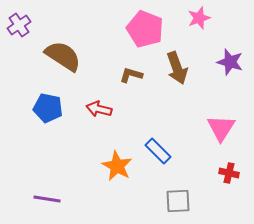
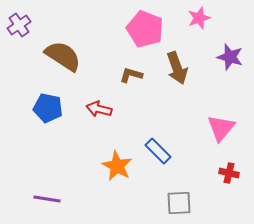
purple star: moved 5 px up
pink triangle: rotated 8 degrees clockwise
gray square: moved 1 px right, 2 px down
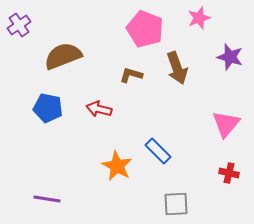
brown semicircle: rotated 54 degrees counterclockwise
pink triangle: moved 5 px right, 4 px up
gray square: moved 3 px left, 1 px down
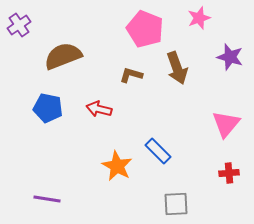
red cross: rotated 18 degrees counterclockwise
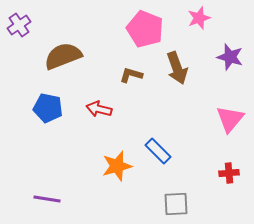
pink triangle: moved 4 px right, 5 px up
orange star: rotated 28 degrees clockwise
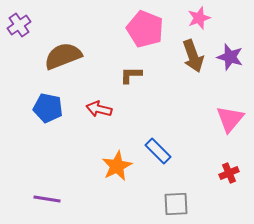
brown arrow: moved 16 px right, 12 px up
brown L-shape: rotated 15 degrees counterclockwise
orange star: rotated 12 degrees counterclockwise
red cross: rotated 18 degrees counterclockwise
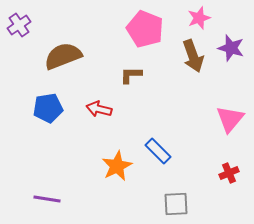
purple star: moved 1 px right, 9 px up
blue pentagon: rotated 20 degrees counterclockwise
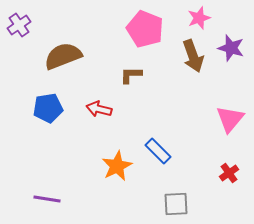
red cross: rotated 12 degrees counterclockwise
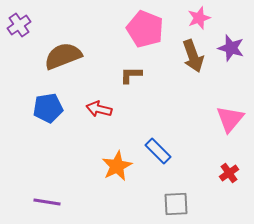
purple line: moved 3 px down
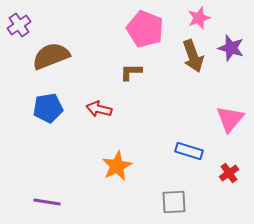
brown semicircle: moved 12 px left
brown L-shape: moved 3 px up
blue rectangle: moved 31 px right; rotated 28 degrees counterclockwise
gray square: moved 2 px left, 2 px up
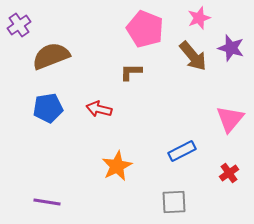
brown arrow: rotated 20 degrees counterclockwise
blue rectangle: moved 7 px left; rotated 44 degrees counterclockwise
